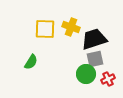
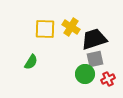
yellow cross: rotated 12 degrees clockwise
green circle: moved 1 px left
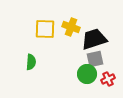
yellow cross: rotated 12 degrees counterclockwise
green semicircle: rotated 28 degrees counterclockwise
green circle: moved 2 px right
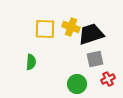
black trapezoid: moved 3 px left, 5 px up
green circle: moved 10 px left, 10 px down
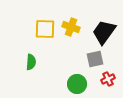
black trapezoid: moved 13 px right, 2 px up; rotated 36 degrees counterclockwise
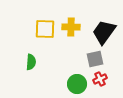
yellow cross: rotated 18 degrees counterclockwise
red cross: moved 8 px left
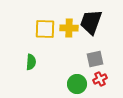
yellow cross: moved 2 px left, 1 px down
black trapezoid: moved 13 px left, 10 px up; rotated 16 degrees counterclockwise
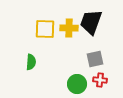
red cross: moved 1 px down; rotated 32 degrees clockwise
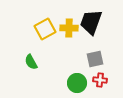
yellow square: rotated 30 degrees counterclockwise
green semicircle: rotated 147 degrees clockwise
green circle: moved 1 px up
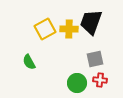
yellow cross: moved 1 px down
green semicircle: moved 2 px left
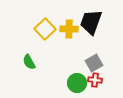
yellow square: rotated 15 degrees counterclockwise
gray square: moved 1 px left, 4 px down; rotated 18 degrees counterclockwise
red cross: moved 5 px left
